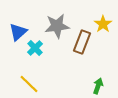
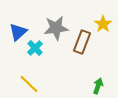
gray star: moved 1 px left, 2 px down
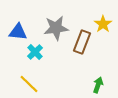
blue triangle: rotated 48 degrees clockwise
cyan cross: moved 4 px down
green arrow: moved 1 px up
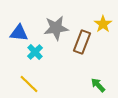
blue triangle: moved 1 px right, 1 px down
green arrow: rotated 63 degrees counterclockwise
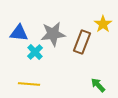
gray star: moved 3 px left, 6 px down
yellow line: rotated 40 degrees counterclockwise
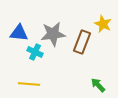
yellow star: rotated 12 degrees counterclockwise
cyan cross: rotated 21 degrees counterclockwise
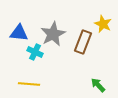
gray star: rotated 20 degrees counterclockwise
brown rectangle: moved 1 px right
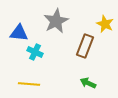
yellow star: moved 2 px right
gray star: moved 3 px right, 13 px up
brown rectangle: moved 2 px right, 4 px down
green arrow: moved 10 px left, 2 px up; rotated 21 degrees counterclockwise
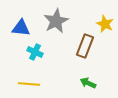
blue triangle: moved 2 px right, 5 px up
